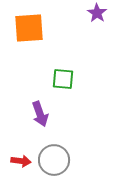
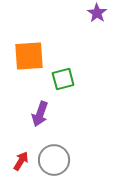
orange square: moved 28 px down
green square: rotated 20 degrees counterclockwise
purple arrow: rotated 40 degrees clockwise
red arrow: rotated 66 degrees counterclockwise
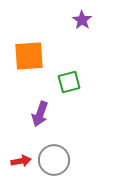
purple star: moved 15 px left, 7 px down
green square: moved 6 px right, 3 px down
red arrow: rotated 48 degrees clockwise
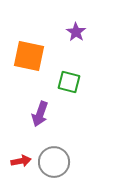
purple star: moved 6 px left, 12 px down
orange square: rotated 16 degrees clockwise
green square: rotated 30 degrees clockwise
gray circle: moved 2 px down
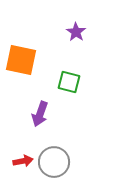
orange square: moved 8 px left, 4 px down
red arrow: moved 2 px right
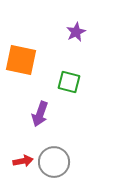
purple star: rotated 12 degrees clockwise
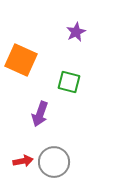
orange square: rotated 12 degrees clockwise
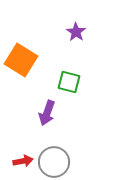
purple star: rotated 12 degrees counterclockwise
orange square: rotated 8 degrees clockwise
purple arrow: moved 7 px right, 1 px up
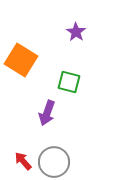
red arrow: rotated 120 degrees counterclockwise
